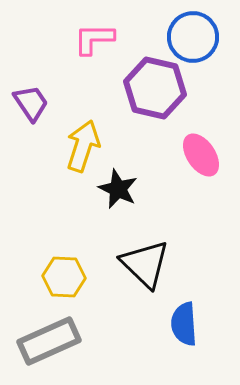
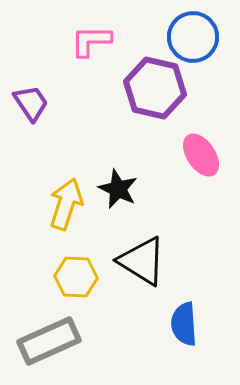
pink L-shape: moved 3 px left, 2 px down
yellow arrow: moved 17 px left, 58 px down
black triangle: moved 3 px left, 3 px up; rotated 12 degrees counterclockwise
yellow hexagon: moved 12 px right
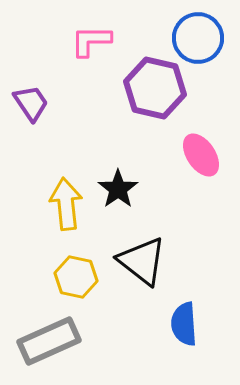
blue circle: moved 5 px right, 1 px down
black star: rotated 12 degrees clockwise
yellow arrow: rotated 24 degrees counterclockwise
black triangle: rotated 6 degrees clockwise
yellow hexagon: rotated 9 degrees clockwise
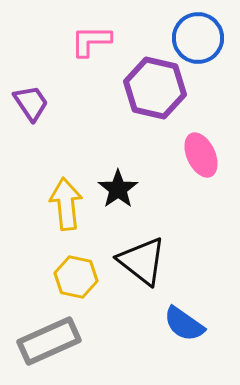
pink ellipse: rotated 9 degrees clockwise
blue semicircle: rotated 51 degrees counterclockwise
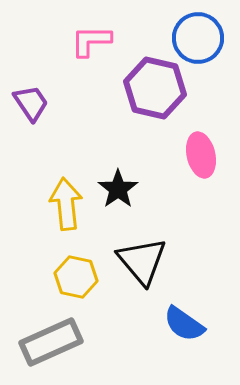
pink ellipse: rotated 12 degrees clockwise
black triangle: rotated 12 degrees clockwise
gray rectangle: moved 2 px right, 1 px down
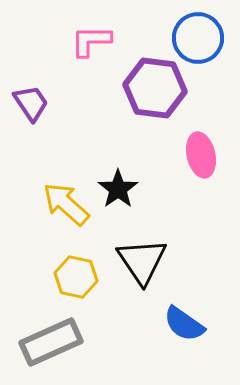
purple hexagon: rotated 6 degrees counterclockwise
yellow arrow: rotated 42 degrees counterclockwise
black triangle: rotated 6 degrees clockwise
